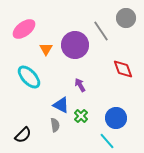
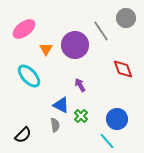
cyan ellipse: moved 1 px up
blue circle: moved 1 px right, 1 px down
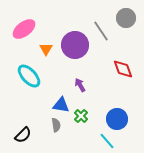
blue triangle: rotated 18 degrees counterclockwise
gray semicircle: moved 1 px right
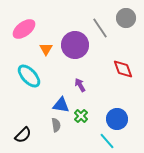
gray line: moved 1 px left, 3 px up
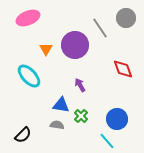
pink ellipse: moved 4 px right, 11 px up; rotated 15 degrees clockwise
gray semicircle: moved 1 px right; rotated 72 degrees counterclockwise
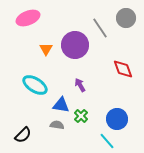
cyan ellipse: moved 6 px right, 9 px down; rotated 15 degrees counterclockwise
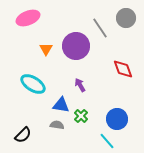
purple circle: moved 1 px right, 1 px down
cyan ellipse: moved 2 px left, 1 px up
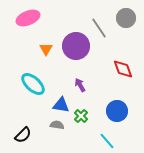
gray line: moved 1 px left
cyan ellipse: rotated 10 degrees clockwise
blue circle: moved 8 px up
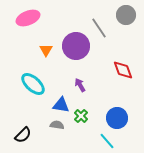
gray circle: moved 3 px up
orange triangle: moved 1 px down
red diamond: moved 1 px down
blue circle: moved 7 px down
